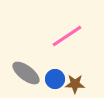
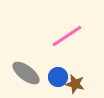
blue circle: moved 3 px right, 2 px up
brown star: rotated 12 degrees clockwise
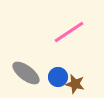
pink line: moved 2 px right, 4 px up
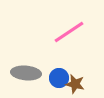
gray ellipse: rotated 32 degrees counterclockwise
blue circle: moved 1 px right, 1 px down
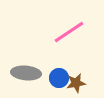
brown star: moved 1 px right, 1 px up; rotated 24 degrees counterclockwise
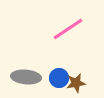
pink line: moved 1 px left, 3 px up
gray ellipse: moved 4 px down
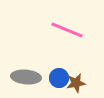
pink line: moved 1 px left, 1 px down; rotated 56 degrees clockwise
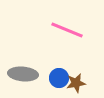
gray ellipse: moved 3 px left, 3 px up
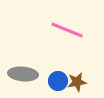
blue circle: moved 1 px left, 3 px down
brown star: moved 1 px right, 1 px up
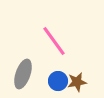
pink line: moved 13 px left, 11 px down; rotated 32 degrees clockwise
gray ellipse: rotated 76 degrees counterclockwise
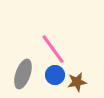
pink line: moved 1 px left, 8 px down
blue circle: moved 3 px left, 6 px up
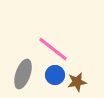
pink line: rotated 16 degrees counterclockwise
